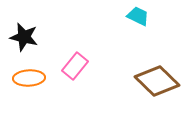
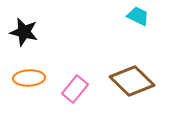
black star: moved 5 px up
pink rectangle: moved 23 px down
brown diamond: moved 25 px left
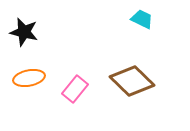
cyan trapezoid: moved 4 px right, 3 px down
orange ellipse: rotated 8 degrees counterclockwise
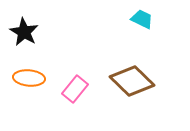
black star: rotated 16 degrees clockwise
orange ellipse: rotated 16 degrees clockwise
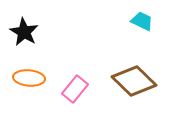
cyan trapezoid: moved 2 px down
brown diamond: moved 2 px right
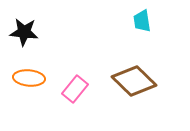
cyan trapezoid: rotated 125 degrees counterclockwise
black star: rotated 24 degrees counterclockwise
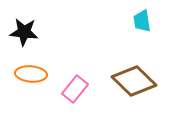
orange ellipse: moved 2 px right, 4 px up
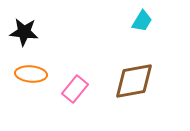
cyan trapezoid: rotated 140 degrees counterclockwise
brown diamond: rotated 54 degrees counterclockwise
